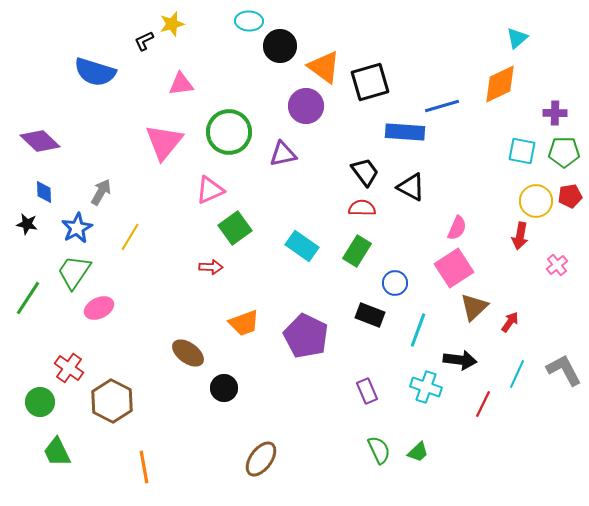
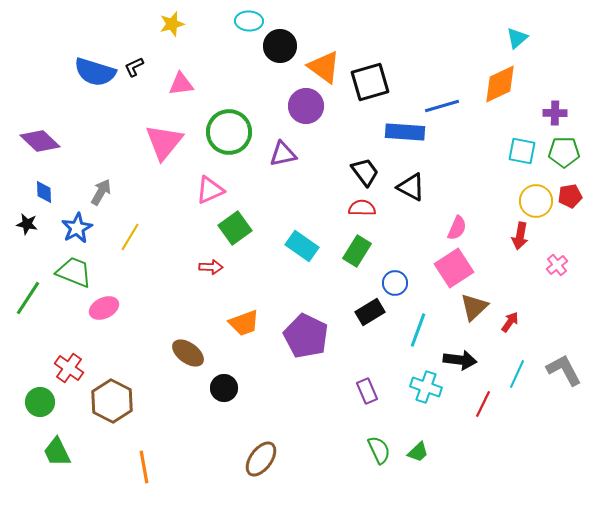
black L-shape at (144, 41): moved 10 px left, 26 px down
green trapezoid at (74, 272): rotated 78 degrees clockwise
pink ellipse at (99, 308): moved 5 px right
black rectangle at (370, 315): moved 3 px up; rotated 52 degrees counterclockwise
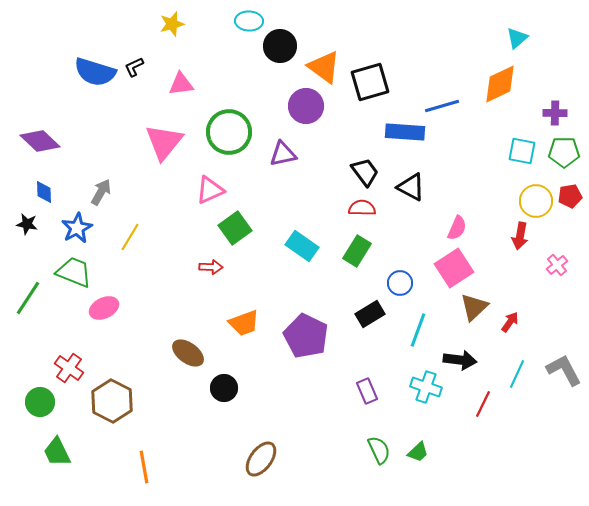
blue circle at (395, 283): moved 5 px right
black rectangle at (370, 312): moved 2 px down
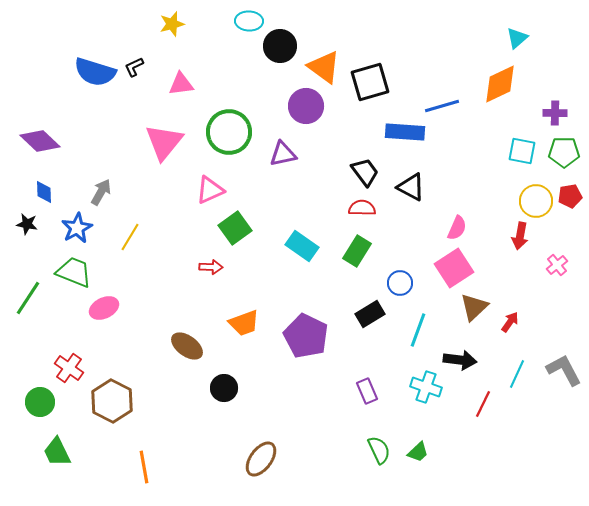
brown ellipse at (188, 353): moved 1 px left, 7 px up
